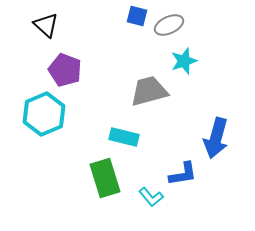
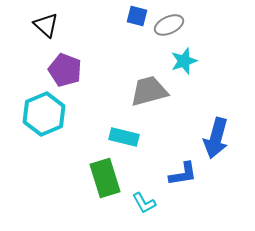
cyan L-shape: moved 7 px left, 6 px down; rotated 10 degrees clockwise
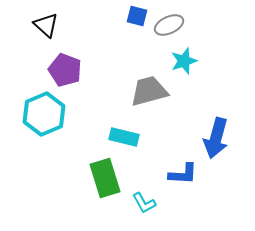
blue L-shape: rotated 12 degrees clockwise
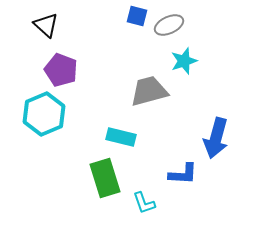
purple pentagon: moved 4 px left
cyan rectangle: moved 3 px left
cyan L-shape: rotated 10 degrees clockwise
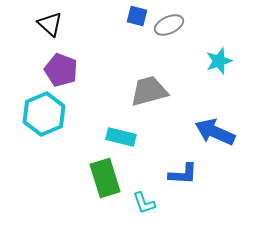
black triangle: moved 4 px right, 1 px up
cyan star: moved 35 px right
blue arrow: moved 1 px left, 6 px up; rotated 99 degrees clockwise
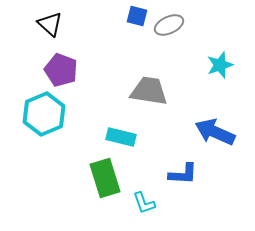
cyan star: moved 1 px right, 4 px down
gray trapezoid: rotated 24 degrees clockwise
